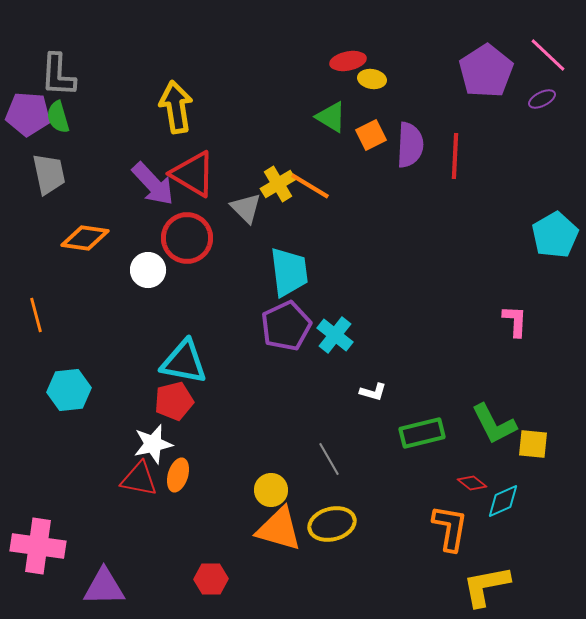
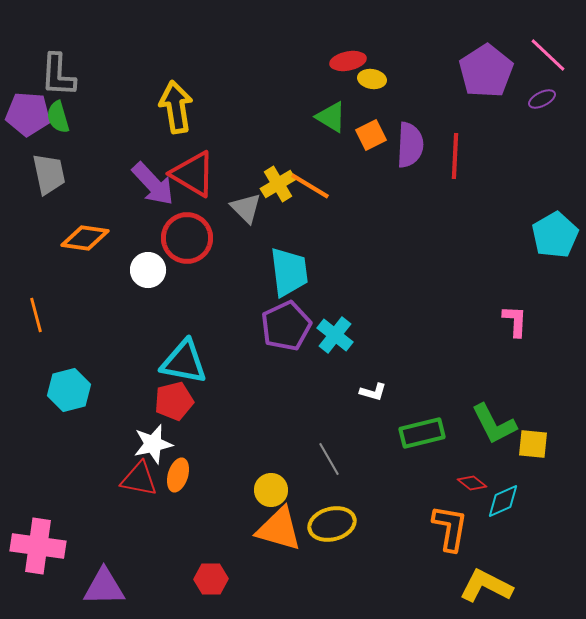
cyan hexagon at (69, 390): rotated 9 degrees counterclockwise
yellow L-shape at (486, 586): rotated 38 degrees clockwise
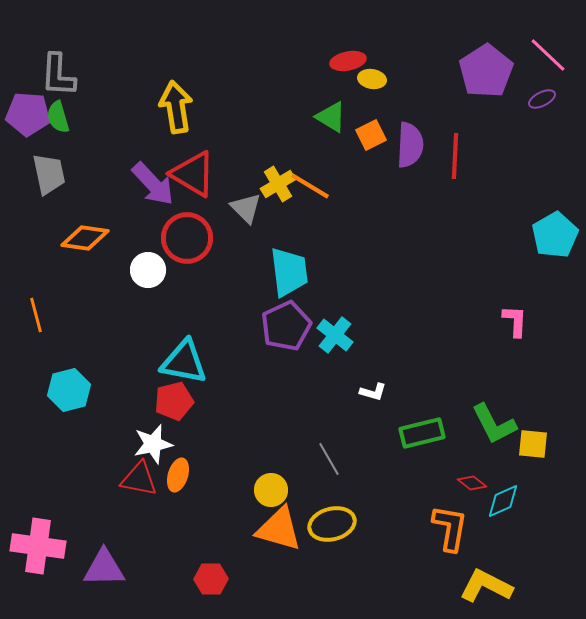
purple triangle at (104, 587): moved 19 px up
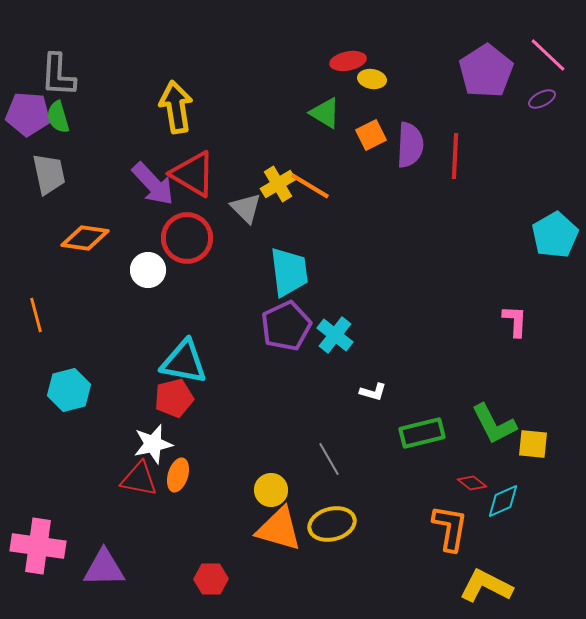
green triangle at (331, 117): moved 6 px left, 4 px up
red pentagon at (174, 401): moved 3 px up
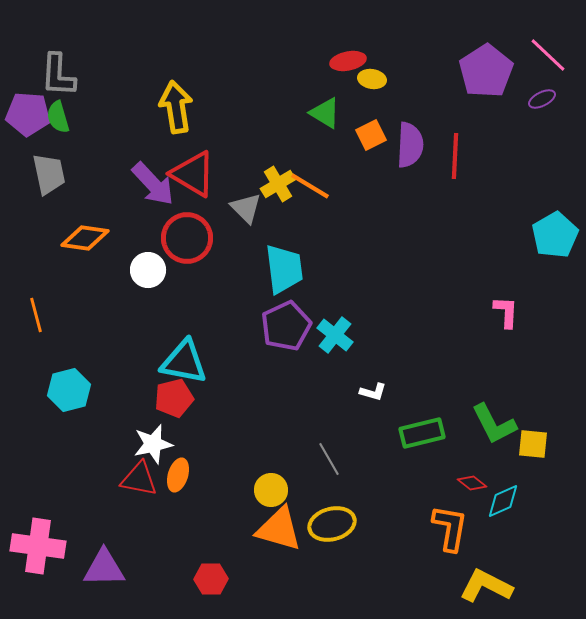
cyan trapezoid at (289, 272): moved 5 px left, 3 px up
pink L-shape at (515, 321): moved 9 px left, 9 px up
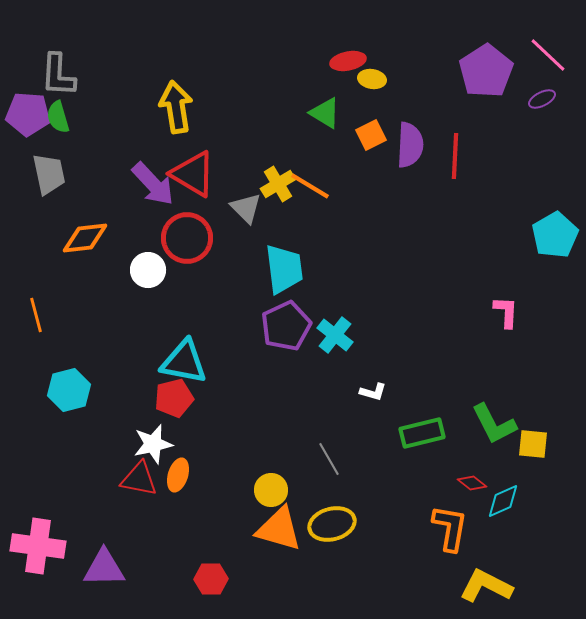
orange diamond at (85, 238): rotated 15 degrees counterclockwise
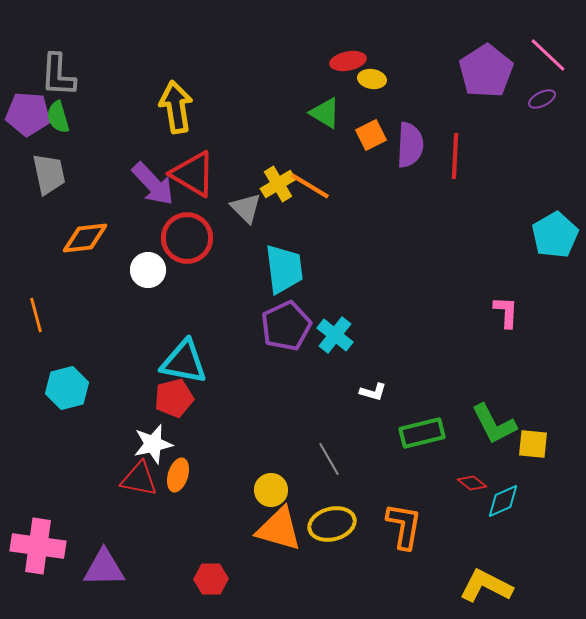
cyan hexagon at (69, 390): moved 2 px left, 2 px up
orange L-shape at (450, 528): moved 46 px left, 2 px up
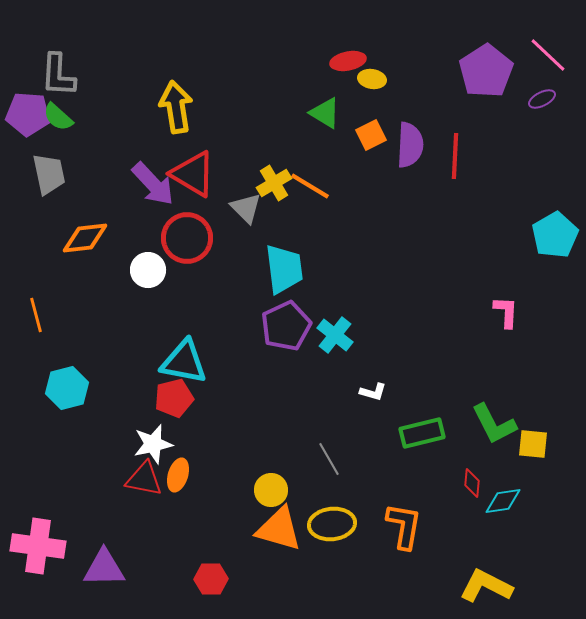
green semicircle at (58, 117): rotated 32 degrees counterclockwise
yellow cross at (278, 184): moved 4 px left, 1 px up
red triangle at (139, 479): moved 5 px right
red diamond at (472, 483): rotated 56 degrees clockwise
cyan diamond at (503, 501): rotated 15 degrees clockwise
yellow ellipse at (332, 524): rotated 9 degrees clockwise
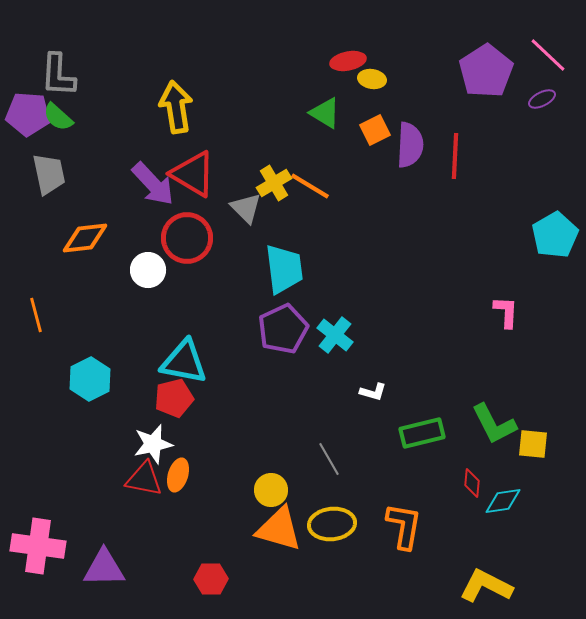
orange square at (371, 135): moved 4 px right, 5 px up
purple pentagon at (286, 326): moved 3 px left, 3 px down
cyan hexagon at (67, 388): moved 23 px right, 9 px up; rotated 12 degrees counterclockwise
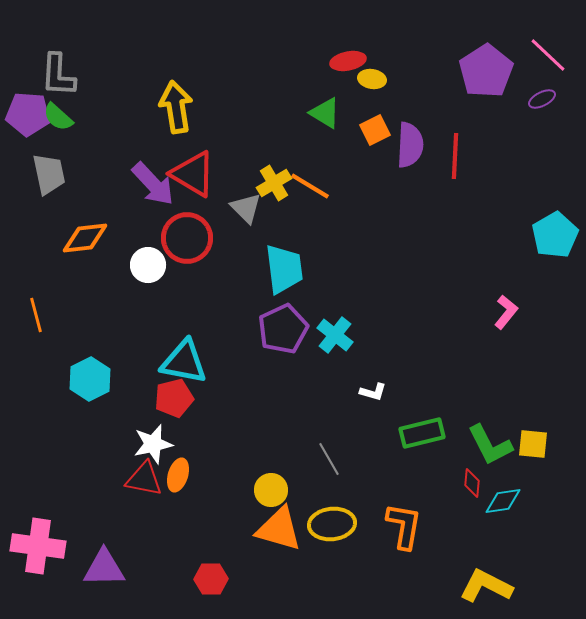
white circle at (148, 270): moved 5 px up
pink L-shape at (506, 312): rotated 36 degrees clockwise
green L-shape at (494, 424): moved 4 px left, 21 px down
